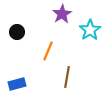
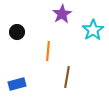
cyan star: moved 3 px right
orange line: rotated 18 degrees counterclockwise
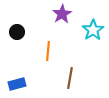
brown line: moved 3 px right, 1 px down
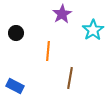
black circle: moved 1 px left, 1 px down
blue rectangle: moved 2 px left, 2 px down; rotated 42 degrees clockwise
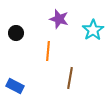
purple star: moved 3 px left, 5 px down; rotated 24 degrees counterclockwise
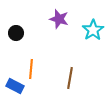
orange line: moved 17 px left, 18 px down
